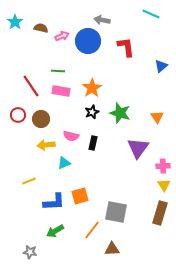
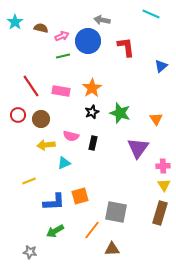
green line: moved 5 px right, 15 px up; rotated 16 degrees counterclockwise
orange triangle: moved 1 px left, 2 px down
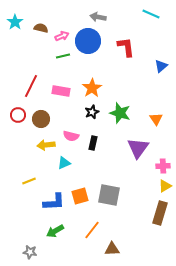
gray arrow: moved 4 px left, 3 px up
red line: rotated 60 degrees clockwise
yellow triangle: moved 1 px right, 1 px down; rotated 32 degrees clockwise
gray square: moved 7 px left, 17 px up
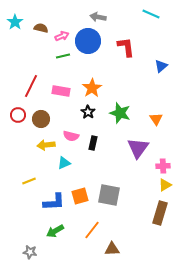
black star: moved 4 px left; rotated 16 degrees counterclockwise
yellow triangle: moved 1 px up
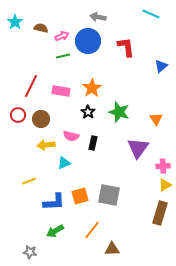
green star: moved 1 px left, 1 px up
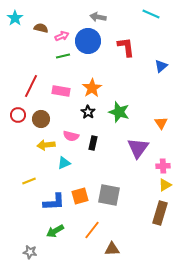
cyan star: moved 4 px up
orange triangle: moved 5 px right, 4 px down
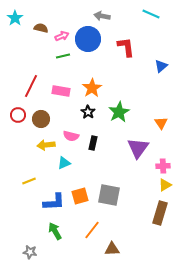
gray arrow: moved 4 px right, 1 px up
blue circle: moved 2 px up
green star: rotated 25 degrees clockwise
green arrow: rotated 90 degrees clockwise
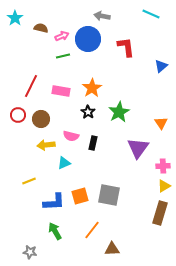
yellow triangle: moved 1 px left, 1 px down
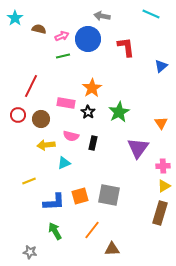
brown semicircle: moved 2 px left, 1 px down
pink rectangle: moved 5 px right, 12 px down
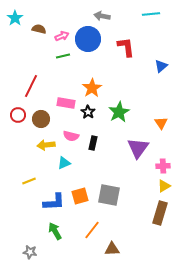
cyan line: rotated 30 degrees counterclockwise
